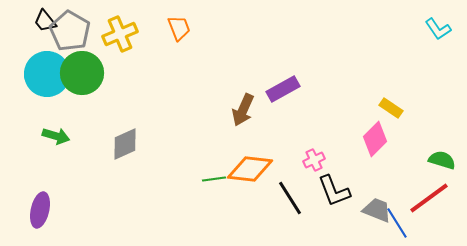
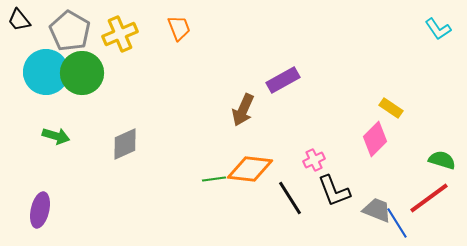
black trapezoid: moved 26 px left, 1 px up
cyan circle: moved 1 px left, 2 px up
purple rectangle: moved 9 px up
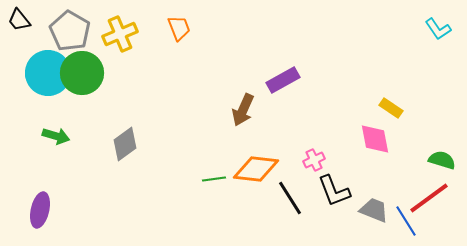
cyan circle: moved 2 px right, 1 px down
pink diamond: rotated 56 degrees counterclockwise
gray diamond: rotated 12 degrees counterclockwise
orange diamond: moved 6 px right
gray trapezoid: moved 3 px left
blue line: moved 9 px right, 2 px up
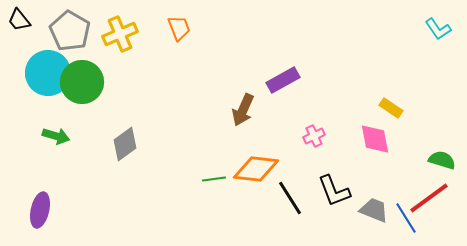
green circle: moved 9 px down
pink cross: moved 24 px up
blue line: moved 3 px up
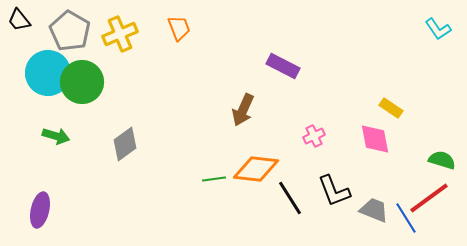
purple rectangle: moved 14 px up; rotated 56 degrees clockwise
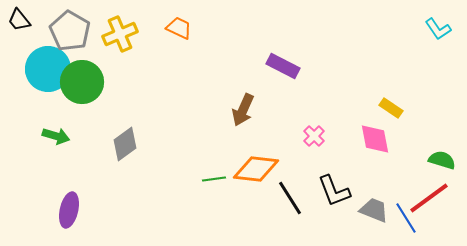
orange trapezoid: rotated 44 degrees counterclockwise
cyan circle: moved 4 px up
pink cross: rotated 20 degrees counterclockwise
purple ellipse: moved 29 px right
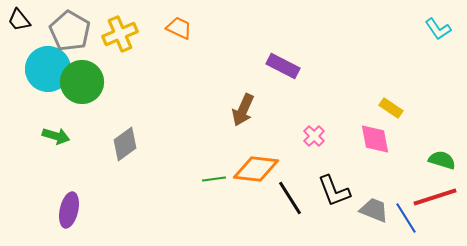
red line: moved 6 px right, 1 px up; rotated 18 degrees clockwise
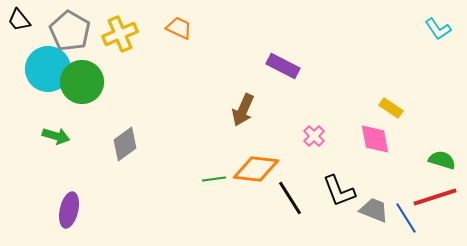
black L-shape: moved 5 px right
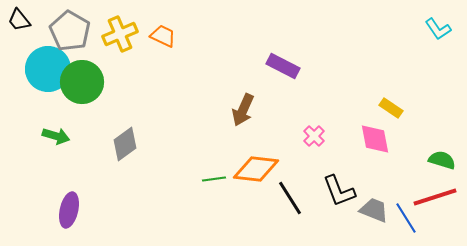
orange trapezoid: moved 16 px left, 8 px down
